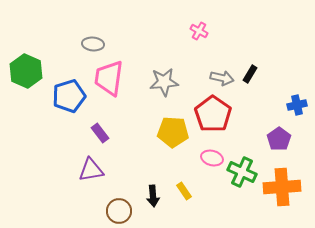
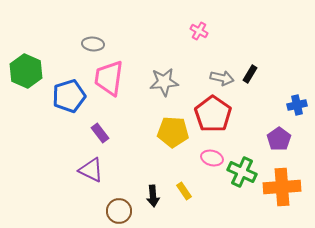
purple triangle: rotated 36 degrees clockwise
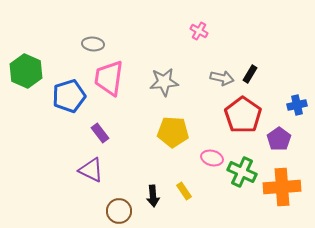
red pentagon: moved 30 px right, 1 px down
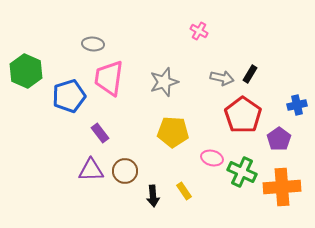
gray star: rotated 12 degrees counterclockwise
purple triangle: rotated 28 degrees counterclockwise
brown circle: moved 6 px right, 40 px up
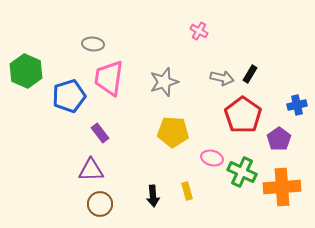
brown circle: moved 25 px left, 33 px down
yellow rectangle: moved 3 px right; rotated 18 degrees clockwise
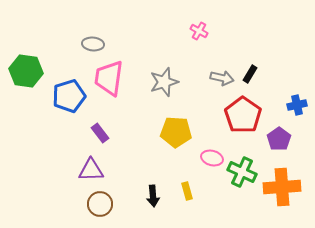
green hexagon: rotated 16 degrees counterclockwise
yellow pentagon: moved 3 px right
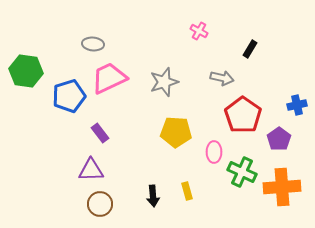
black rectangle: moved 25 px up
pink trapezoid: rotated 57 degrees clockwise
pink ellipse: moved 2 px right, 6 px up; rotated 75 degrees clockwise
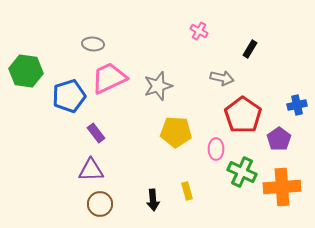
gray star: moved 6 px left, 4 px down
purple rectangle: moved 4 px left
pink ellipse: moved 2 px right, 3 px up
black arrow: moved 4 px down
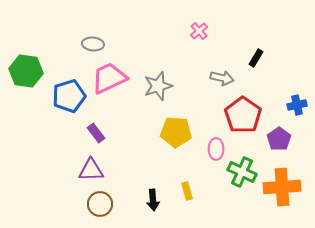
pink cross: rotated 18 degrees clockwise
black rectangle: moved 6 px right, 9 px down
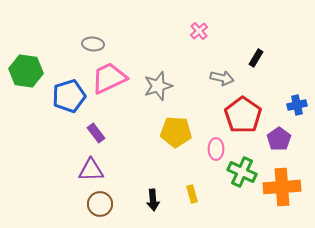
yellow rectangle: moved 5 px right, 3 px down
